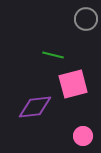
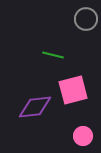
pink square: moved 6 px down
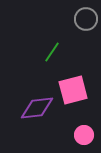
green line: moved 1 px left, 3 px up; rotated 70 degrees counterclockwise
purple diamond: moved 2 px right, 1 px down
pink circle: moved 1 px right, 1 px up
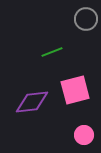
green line: rotated 35 degrees clockwise
pink square: moved 2 px right
purple diamond: moved 5 px left, 6 px up
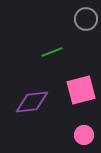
pink square: moved 6 px right
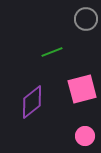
pink square: moved 1 px right, 1 px up
purple diamond: rotated 32 degrees counterclockwise
pink circle: moved 1 px right, 1 px down
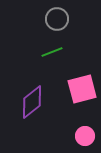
gray circle: moved 29 px left
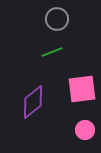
pink square: rotated 8 degrees clockwise
purple diamond: moved 1 px right
pink circle: moved 6 px up
